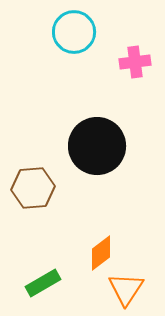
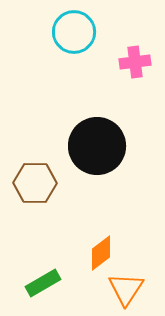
brown hexagon: moved 2 px right, 5 px up; rotated 6 degrees clockwise
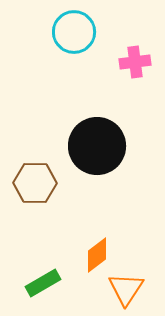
orange diamond: moved 4 px left, 2 px down
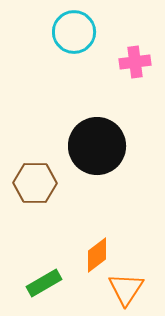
green rectangle: moved 1 px right
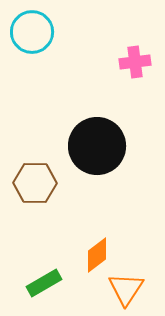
cyan circle: moved 42 px left
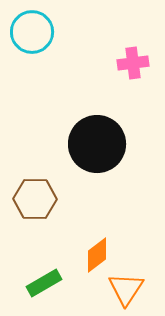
pink cross: moved 2 px left, 1 px down
black circle: moved 2 px up
brown hexagon: moved 16 px down
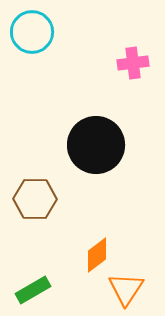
black circle: moved 1 px left, 1 px down
green rectangle: moved 11 px left, 7 px down
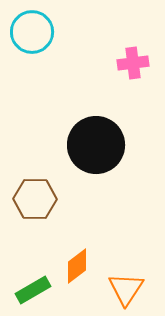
orange diamond: moved 20 px left, 11 px down
